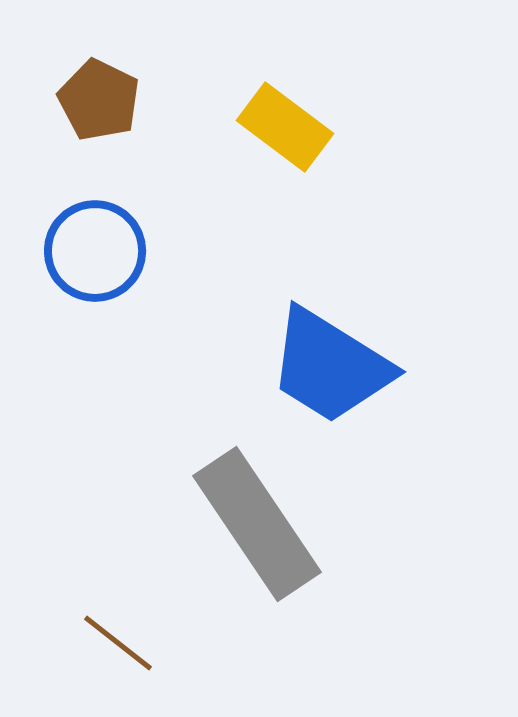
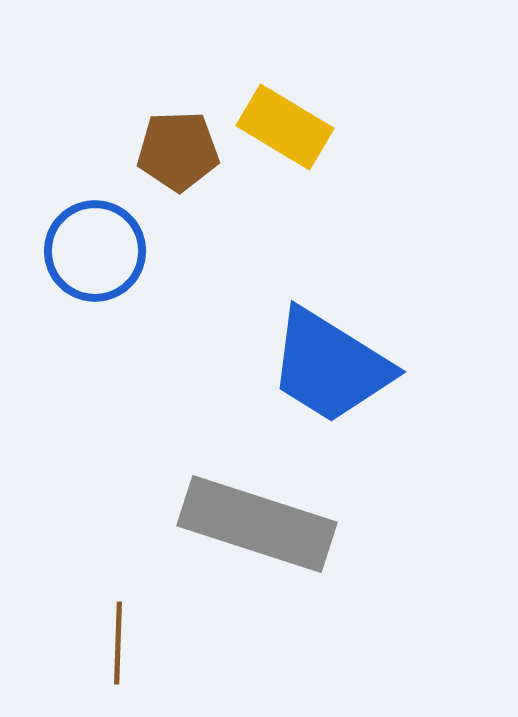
brown pentagon: moved 79 px right, 51 px down; rotated 28 degrees counterclockwise
yellow rectangle: rotated 6 degrees counterclockwise
gray rectangle: rotated 38 degrees counterclockwise
brown line: rotated 54 degrees clockwise
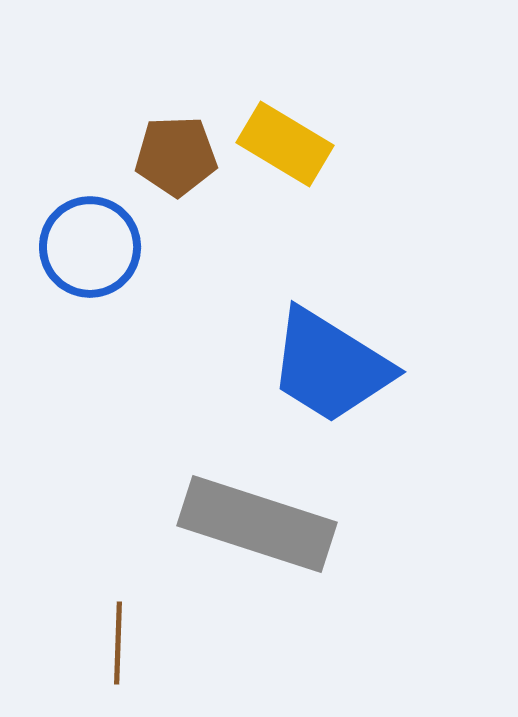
yellow rectangle: moved 17 px down
brown pentagon: moved 2 px left, 5 px down
blue circle: moved 5 px left, 4 px up
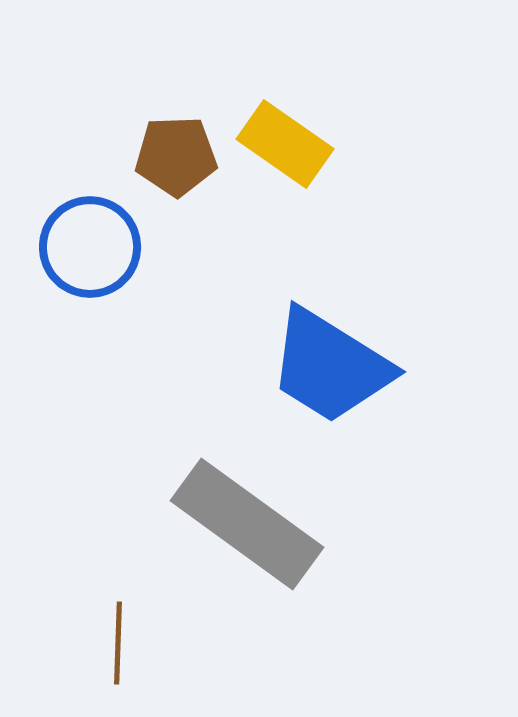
yellow rectangle: rotated 4 degrees clockwise
gray rectangle: moved 10 px left; rotated 18 degrees clockwise
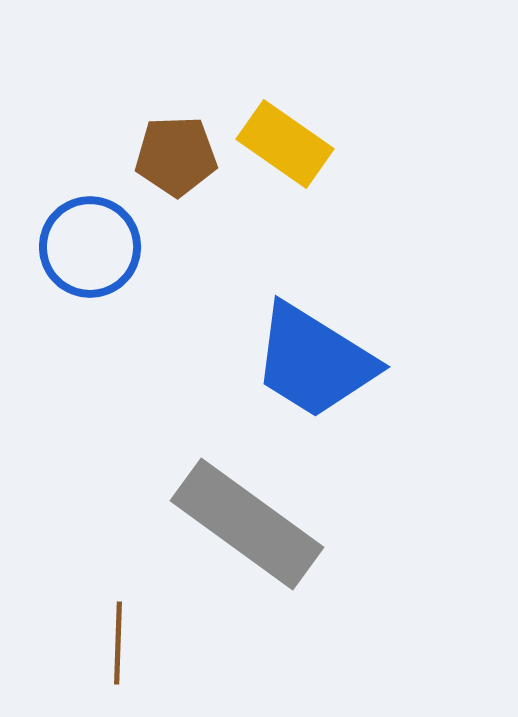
blue trapezoid: moved 16 px left, 5 px up
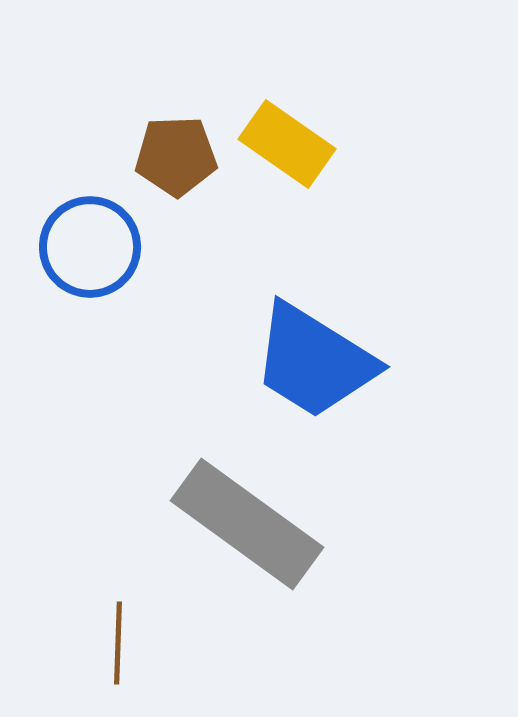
yellow rectangle: moved 2 px right
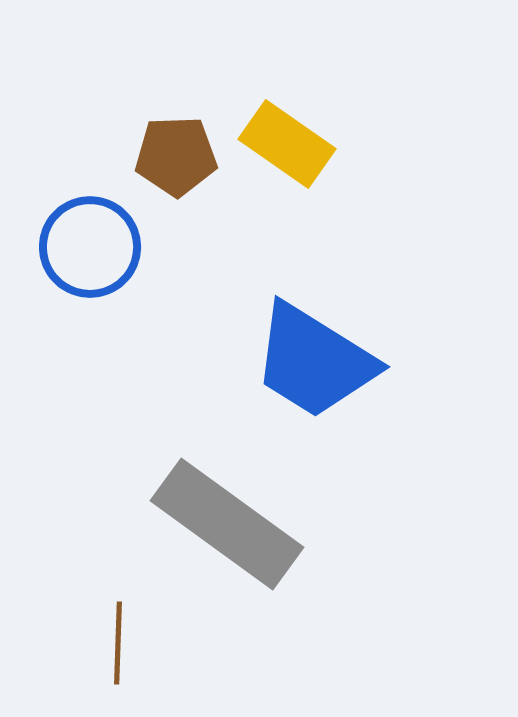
gray rectangle: moved 20 px left
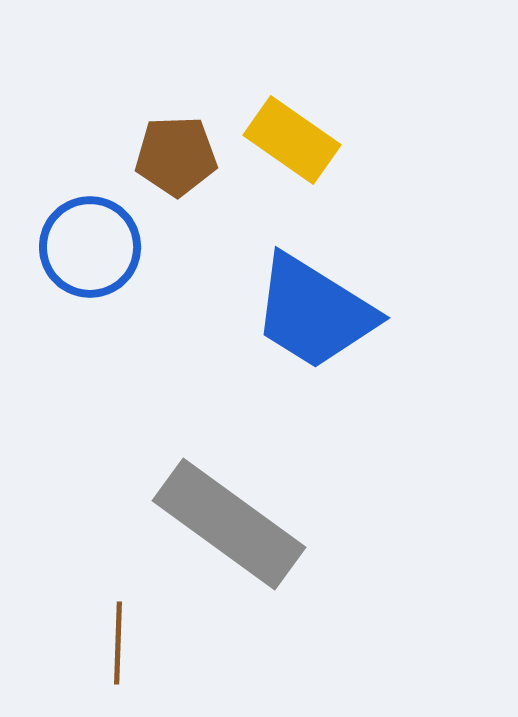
yellow rectangle: moved 5 px right, 4 px up
blue trapezoid: moved 49 px up
gray rectangle: moved 2 px right
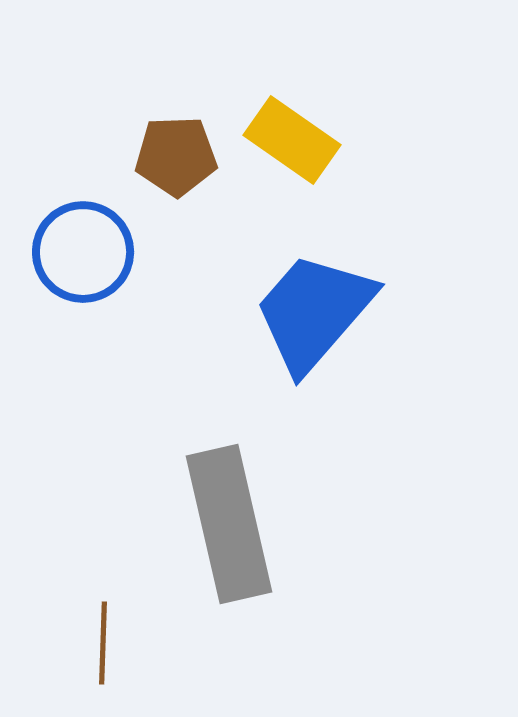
blue circle: moved 7 px left, 5 px down
blue trapezoid: rotated 99 degrees clockwise
gray rectangle: rotated 41 degrees clockwise
brown line: moved 15 px left
